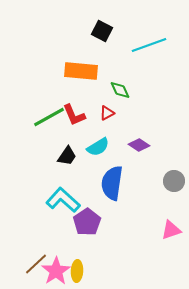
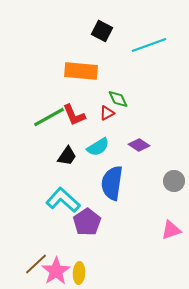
green diamond: moved 2 px left, 9 px down
yellow ellipse: moved 2 px right, 2 px down
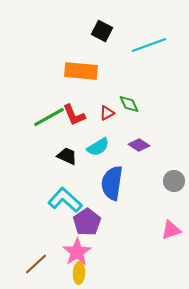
green diamond: moved 11 px right, 5 px down
black trapezoid: rotated 100 degrees counterclockwise
cyan L-shape: moved 2 px right
pink star: moved 21 px right, 19 px up
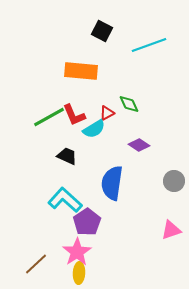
cyan semicircle: moved 4 px left, 18 px up
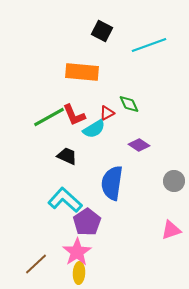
orange rectangle: moved 1 px right, 1 px down
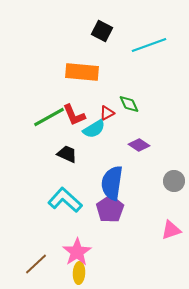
black trapezoid: moved 2 px up
purple pentagon: moved 23 px right, 13 px up
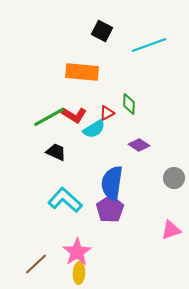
green diamond: rotated 25 degrees clockwise
red L-shape: rotated 35 degrees counterclockwise
black trapezoid: moved 11 px left, 2 px up
gray circle: moved 3 px up
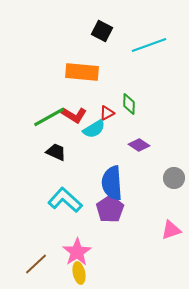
blue semicircle: rotated 12 degrees counterclockwise
yellow ellipse: rotated 15 degrees counterclockwise
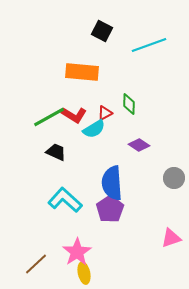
red triangle: moved 2 px left
pink triangle: moved 8 px down
yellow ellipse: moved 5 px right
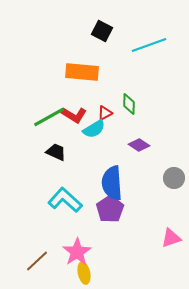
brown line: moved 1 px right, 3 px up
